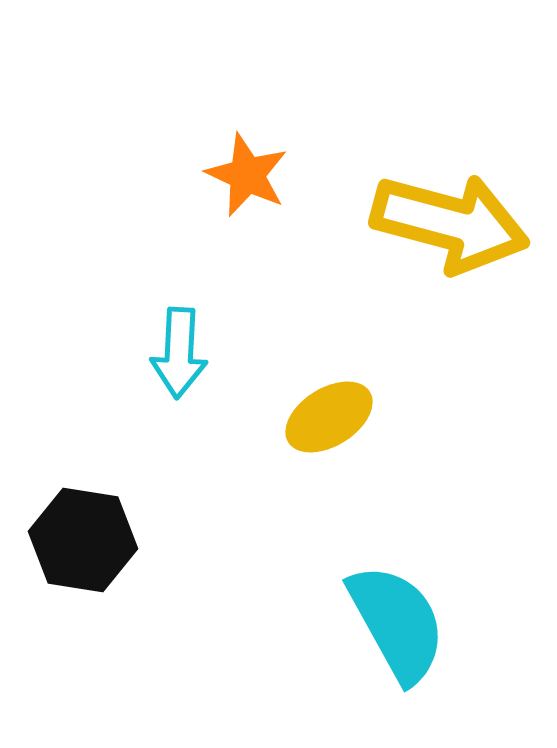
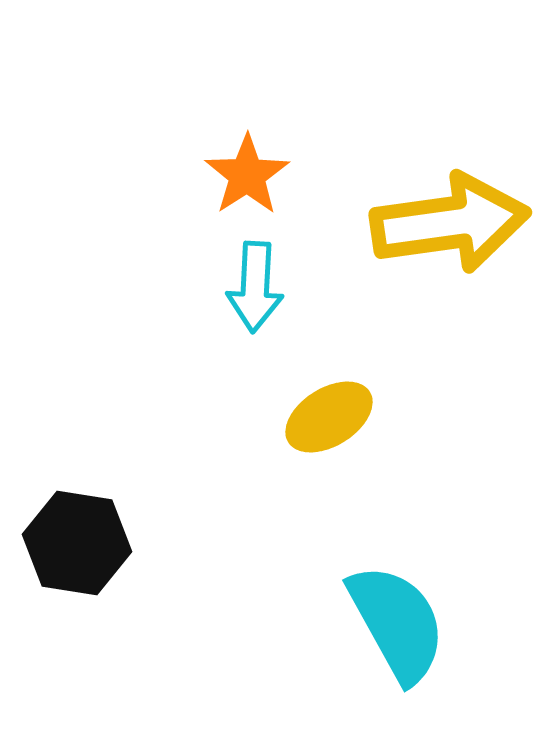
orange star: rotated 14 degrees clockwise
yellow arrow: rotated 23 degrees counterclockwise
cyan arrow: moved 76 px right, 66 px up
black hexagon: moved 6 px left, 3 px down
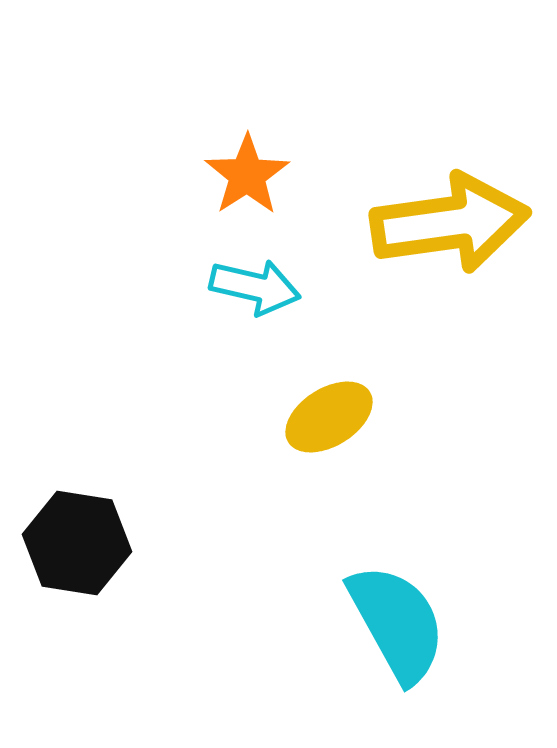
cyan arrow: rotated 80 degrees counterclockwise
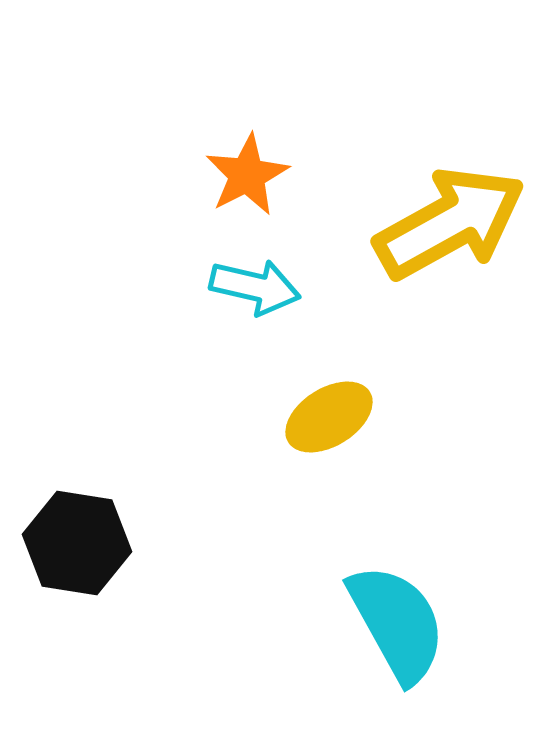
orange star: rotated 6 degrees clockwise
yellow arrow: rotated 21 degrees counterclockwise
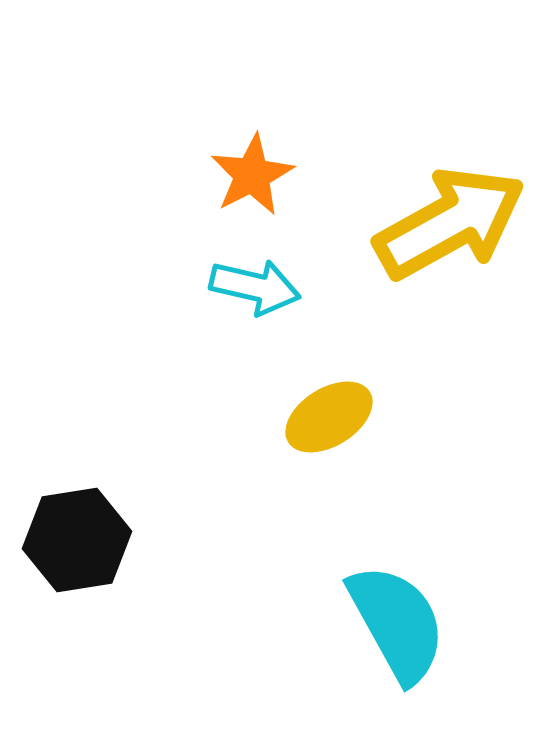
orange star: moved 5 px right
black hexagon: moved 3 px up; rotated 18 degrees counterclockwise
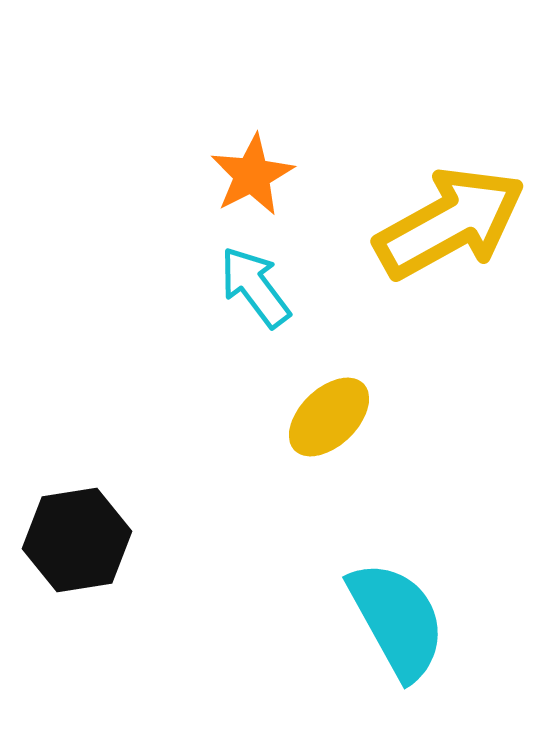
cyan arrow: rotated 140 degrees counterclockwise
yellow ellipse: rotated 12 degrees counterclockwise
cyan semicircle: moved 3 px up
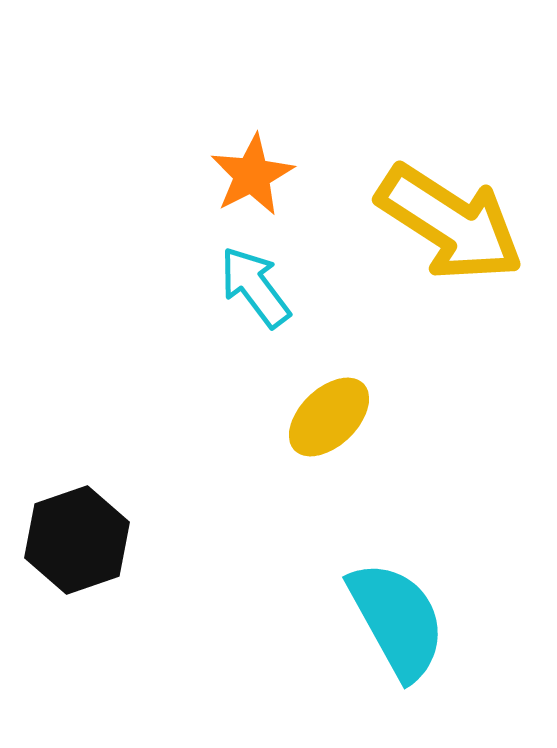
yellow arrow: rotated 62 degrees clockwise
black hexagon: rotated 10 degrees counterclockwise
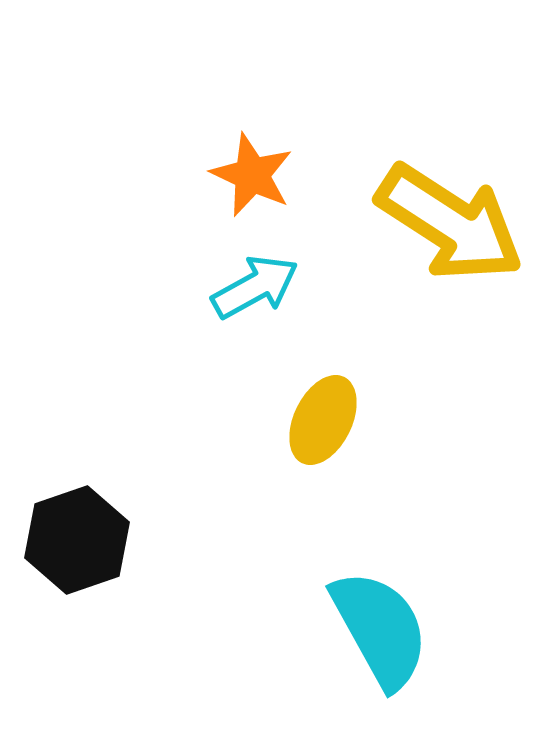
orange star: rotated 20 degrees counterclockwise
cyan arrow: rotated 98 degrees clockwise
yellow ellipse: moved 6 px left, 3 px down; rotated 20 degrees counterclockwise
cyan semicircle: moved 17 px left, 9 px down
